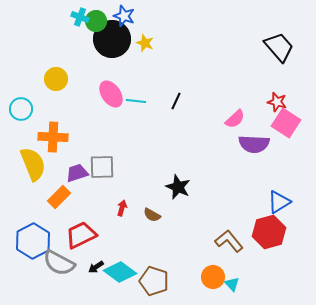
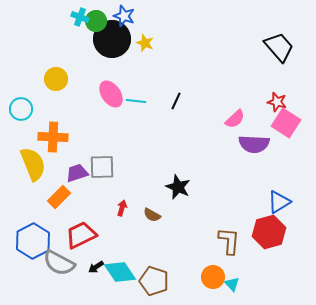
brown L-shape: rotated 44 degrees clockwise
cyan diamond: rotated 20 degrees clockwise
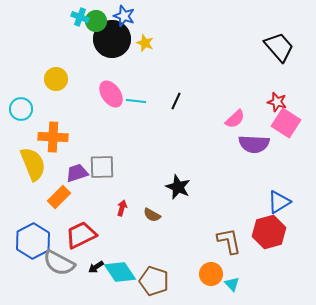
brown L-shape: rotated 16 degrees counterclockwise
orange circle: moved 2 px left, 3 px up
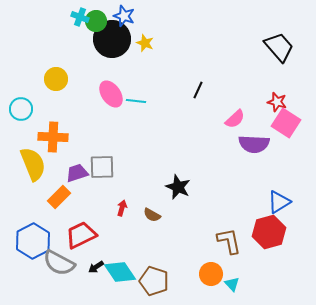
black line: moved 22 px right, 11 px up
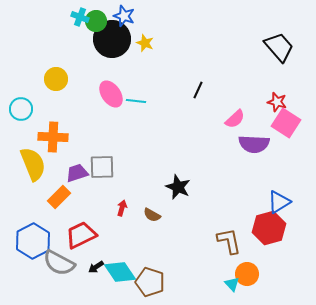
red hexagon: moved 4 px up
orange circle: moved 36 px right
brown pentagon: moved 4 px left, 1 px down
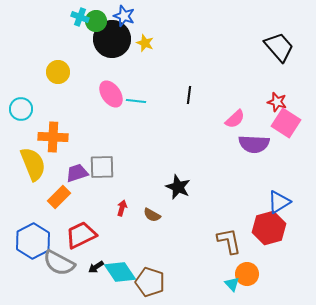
yellow circle: moved 2 px right, 7 px up
black line: moved 9 px left, 5 px down; rotated 18 degrees counterclockwise
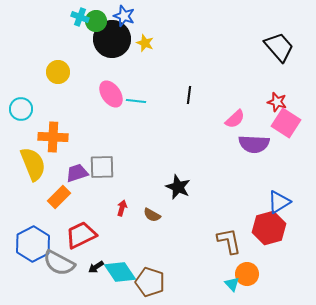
blue hexagon: moved 3 px down
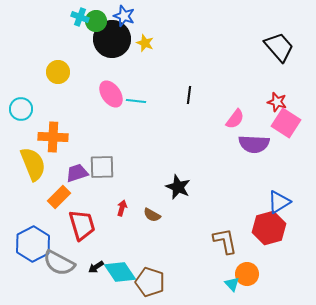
pink semicircle: rotated 10 degrees counterclockwise
red trapezoid: moved 1 px right, 10 px up; rotated 100 degrees clockwise
brown L-shape: moved 4 px left
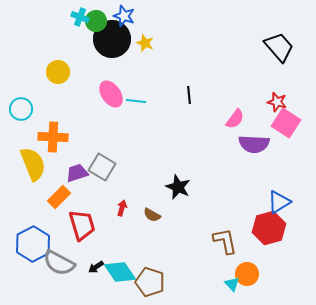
black line: rotated 12 degrees counterclockwise
gray square: rotated 32 degrees clockwise
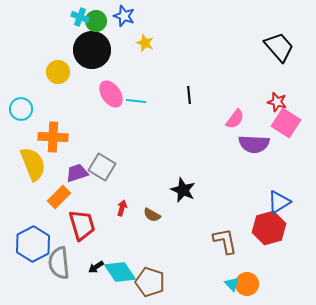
black circle: moved 20 px left, 11 px down
black star: moved 5 px right, 3 px down
gray semicircle: rotated 56 degrees clockwise
orange circle: moved 10 px down
